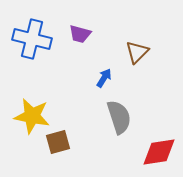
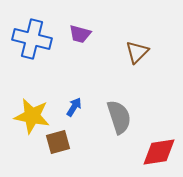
blue arrow: moved 30 px left, 29 px down
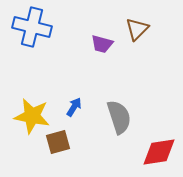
purple trapezoid: moved 22 px right, 10 px down
blue cross: moved 12 px up
brown triangle: moved 23 px up
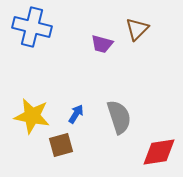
blue arrow: moved 2 px right, 7 px down
brown square: moved 3 px right, 3 px down
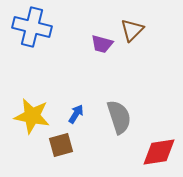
brown triangle: moved 5 px left, 1 px down
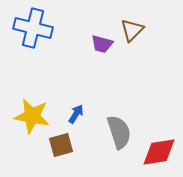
blue cross: moved 1 px right, 1 px down
gray semicircle: moved 15 px down
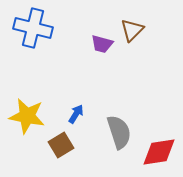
yellow star: moved 5 px left
brown square: rotated 15 degrees counterclockwise
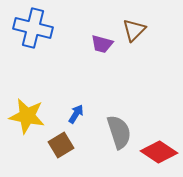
brown triangle: moved 2 px right
red diamond: rotated 42 degrees clockwise
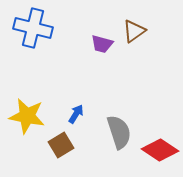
brown triangle: moved 1 px down; rotated 10 degrees clockwise
red diamond: moved 1 px right, 2 px up
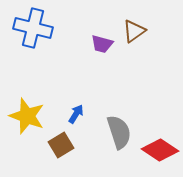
yellow star: rotated 9 degrees clockwise
